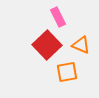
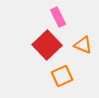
orange triangle: moved 2 px right
orange square: moved 5 px left, 4 px down; rotated 15 degrees counterclockwise
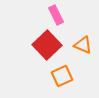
pink rectangle: moved 2 px left, 2 px up
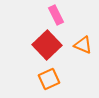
orange square: moved 13 px left, 3 px down
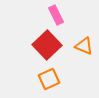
orange triangle: moved 1 px right, 1 px down
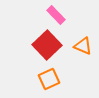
pink rectangle: rotated 18 degrees counterclockwise
orange triangle: moved 1 px left
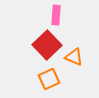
pink rectangle: rotated 48 degrees clockwise
orange triangle: moved 9 px left, 11 px down
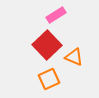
pink rectangle: rotated 54 degrees clockwise
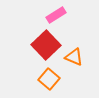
red square: moved 1 px left
orange square: rotated 25 degrees counterclockwise
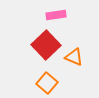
pink rectangle: rotated 24 degrees clockwise
orange square: moved 2 px left, 4 px down
